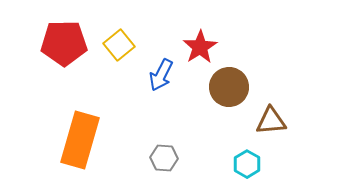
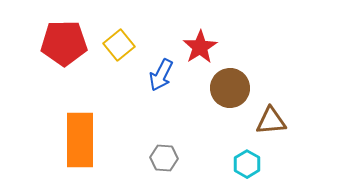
brown circle: moved 1 px right, 1 px down
orange rectangle: rotated 16 degrees counterclockwise
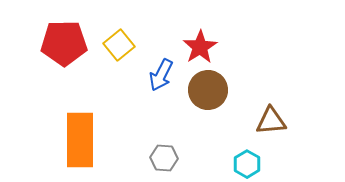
brown circle: moved 22 px left, 2 px down
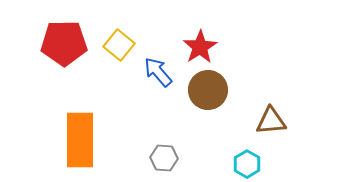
yellow square: rotated 12 degrees counterclockwise
blue arrow: moved 3 px left, 3 px up; rotated 112 degrees clockwise
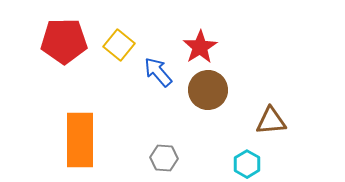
red pentagon: moved 2 px up
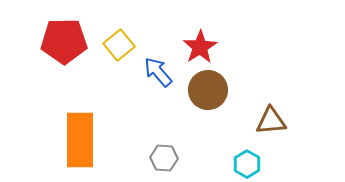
yellow square: rotated 12 degrees clockwise
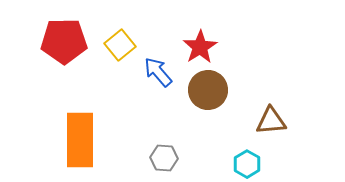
yellow square: moved 1 px right
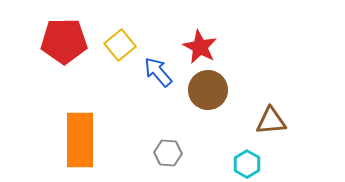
red star: rotated 12 degrees counterclockwise
gray hexagon: moved 4 px right, 5 px up
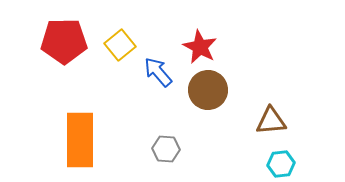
gray hexagon: moved 2 px left, 4 px up
cyan hexagon: moved 34 px right; rotated 24 degrees clockwise
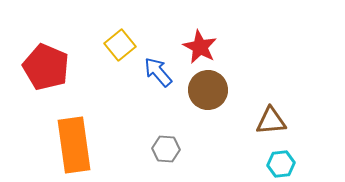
red pentagon: moved 18 px left, 26 px down; rotated 24 degrees clockwise
orange rectangle: moved 6 px left, 5 px down; rotated 8 degrees counterclockwise
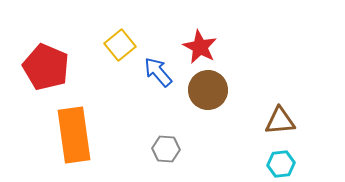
brown triangle: moved 9 px right
orange rectangle: moved 10 px up
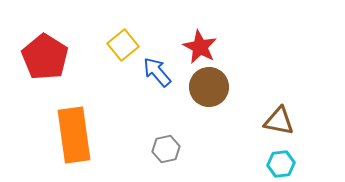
yellow square: moved 3 px right
red pentagon: moved 1 px left, 10 px up; rotated 9 degrees clockwise
blue arrow: moved 1 px left
brown circle: moved 1 px right, 3 px up
brown triangle: moved 1 px left; rotated 16 degrees clockwise
gray hexagon: rotated 16 degrees counterclockwise
